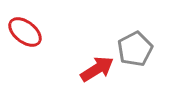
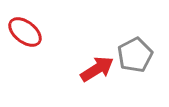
gray pentagon: moved 6 px down
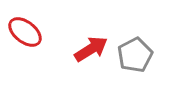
red arrow: moved 6 px left, 20 px up
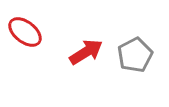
red arrow: moved 5 px left, 3 px down
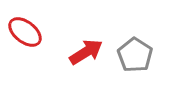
gray pentagon: rotated 12 degrees counterclockwise
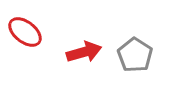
red arrow: moved 2 px left; rotated 16 degrees clockwise
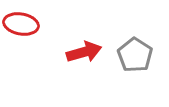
red ellipse: moved 4 px left, 8 px up; rotated 28 degrees counterclockwise
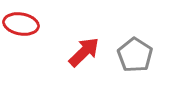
red arrow: rotated 28 degrees counterclockwise
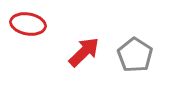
red ellipse: moved 7 px right
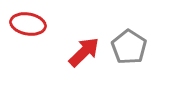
gray pentagon: moved 6 px left, 8 px up
